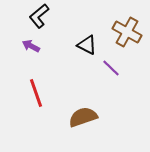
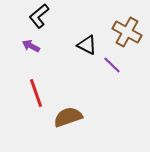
purple line: moved 1 px right, 3 px up
brown semicircle: moved 15 px left
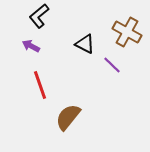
black triangle: moved 2 px left, 1 px up
red line: moved 4 px right, 8 px up
brown semicircle: rotated 32 degrees counterclockwise
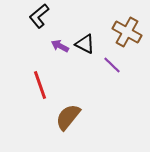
purple arrow: moved 29 px right
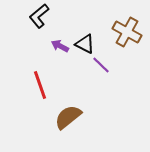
purple line: moved 11 px left
brown semicircle: rotated 12 degrees clockwise
